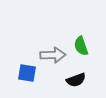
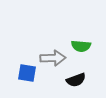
green semicircle: rotated 66 degrees counterclockwise
gray arrow: moved 3 px down
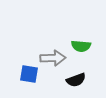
blue square: moved 2 px right, 1 px down
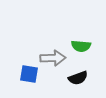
black semicircle: moved 2 px right, 2 px up
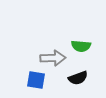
blue square: moved 7 px right, 6 px down
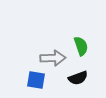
green semicircle: rotated 114 degrees counterclockwise
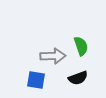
gray arrow: moved 2 px up
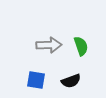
gray arrow: moved 4 px left, 11 px up
black semicircle: moved 7 px left, 3 px down
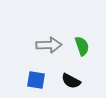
green semicircle: moved 1 px right
black semicircle: rotated 48 degrees clockwise
